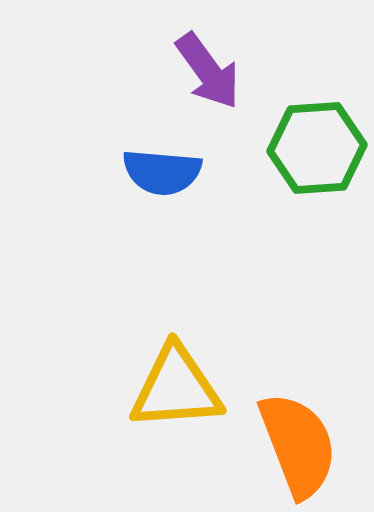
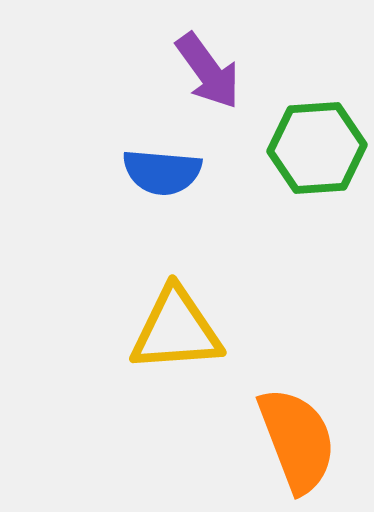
yellow triangle: moved 58 px up
orange semicircle: moved 1 px left, 5 px up
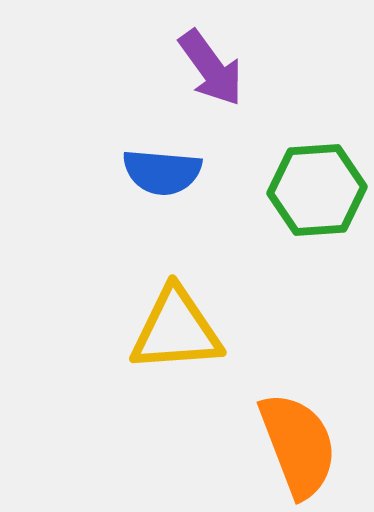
purple arrow: moved 3 px right, 3 px up
green hexagon: moved 42 px down
orange semicircle: moved 1 px right, 5 px down
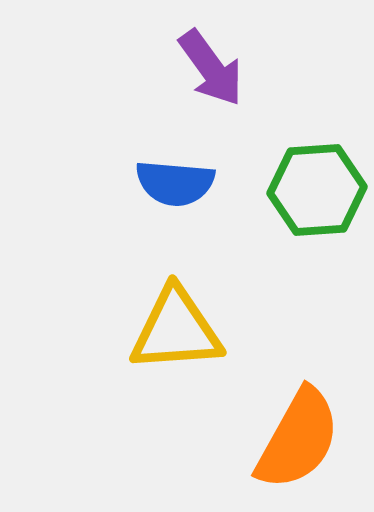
blue semicircle: moved 13 px right, 11 px down
orange semicircle: moved 6 px up; rotated 50 degrees clockwise
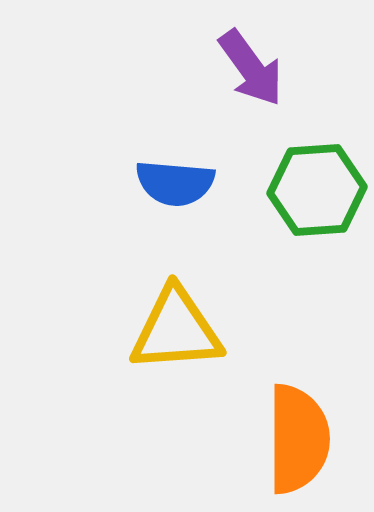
purple arrow: moved 40 px right
orange semicircle: rotated 29 degrees counterclockwise
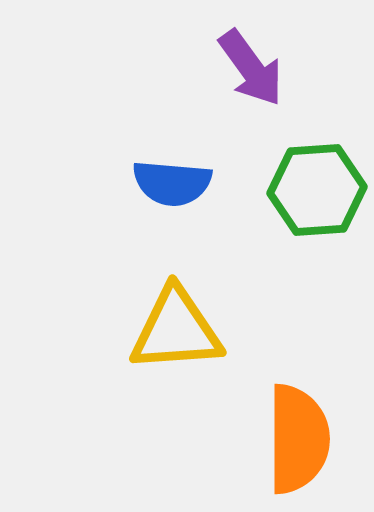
blue semicircle: moved 3 px left
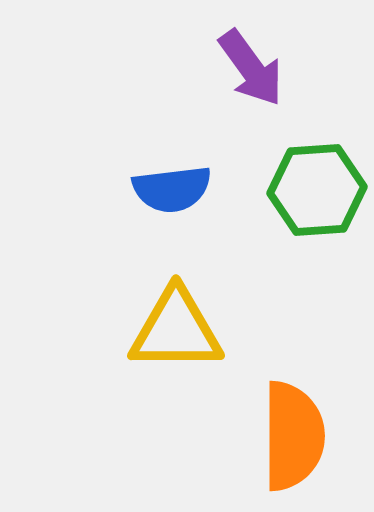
blue semicircle: moved 6 px down; rotated 12 degrees counterclockwise
yellow triangle: rotated 4 degrees clockwise
orange semicircle: moved 5 px left, 3 px up
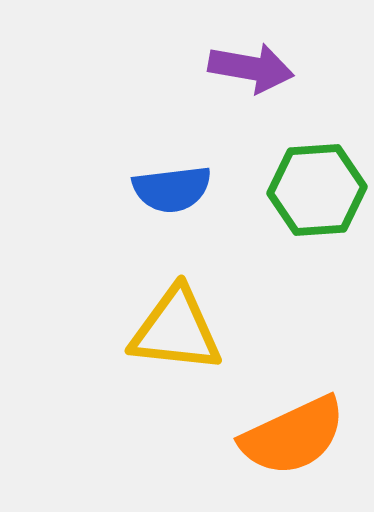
purple arrow: rotated 44 degrees counterclockwise
yellow triangle: rotated 6 degrees clockwise
orange semicircle: rotated 65 degrees clockwise
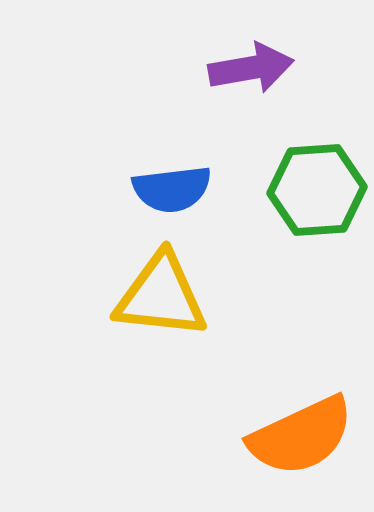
purple arrow: rotated 20 degrees counterclockwise
yellow triangle: moved 15 px left, 34 px up
orange semicircle: moved 8 px right
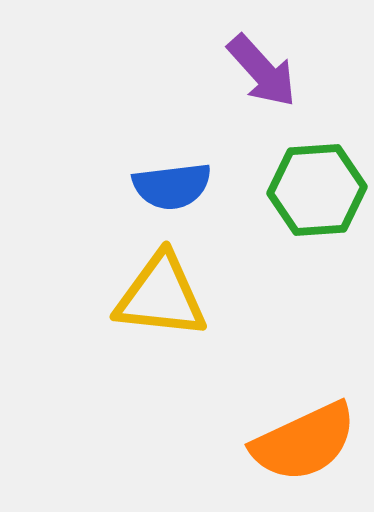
purple arrow: moved 11 px right, 3 px down; rotated 58 degrees clockwise
blue semicircle: moved 3 px up
orange semicircle: moved 3 px right, 6 px down
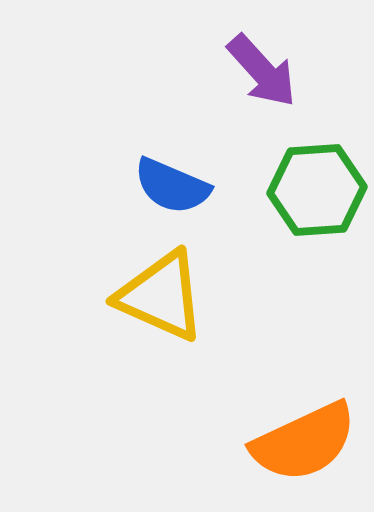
blue semicircle: rotated 30 degrees clockwise
yellow triangle: rotated 18 degrees clockwise
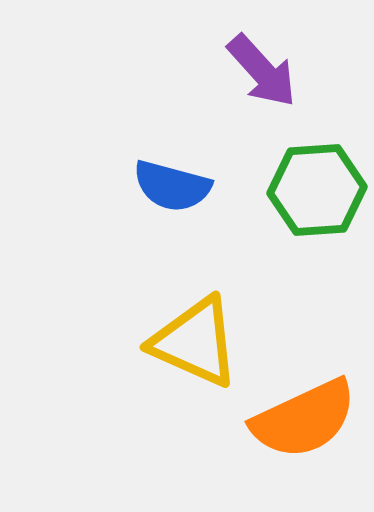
blue semicircle: rotated 8 degrees counterclockwise
yellow triangle: moved 34 px right, 46 px down
orange semicircle: moved 23 px up
